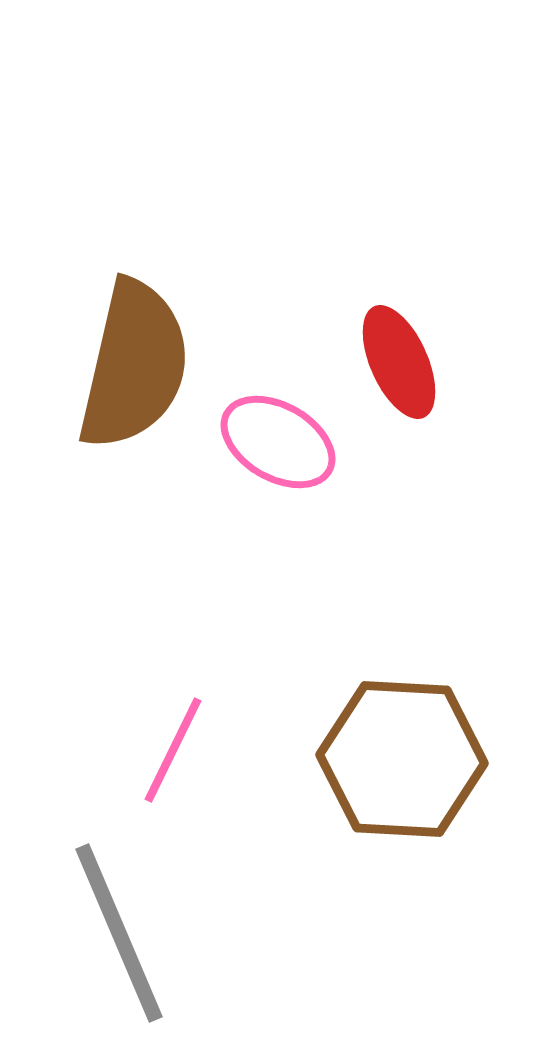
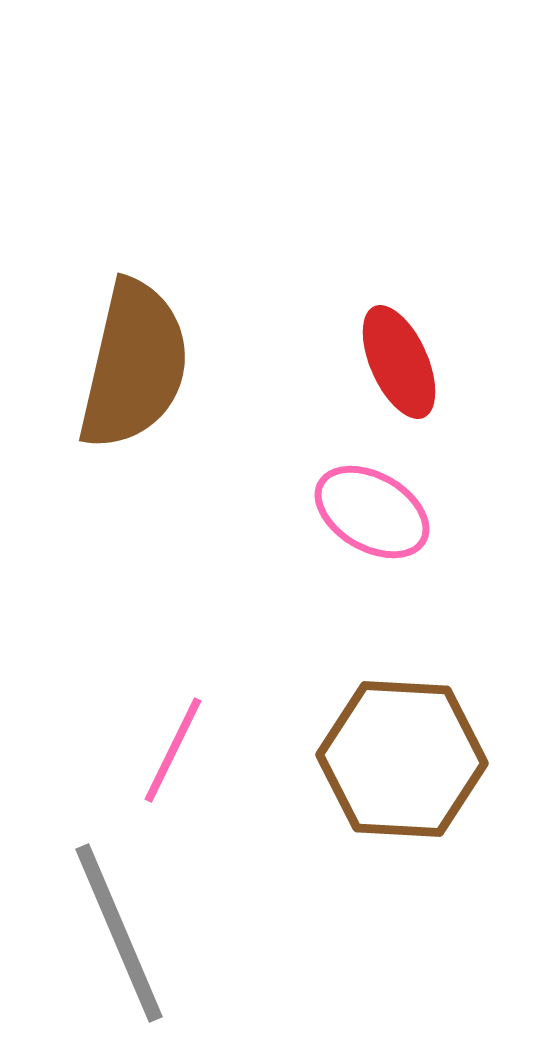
pink ellipse: moved 94 px right, 70 px down
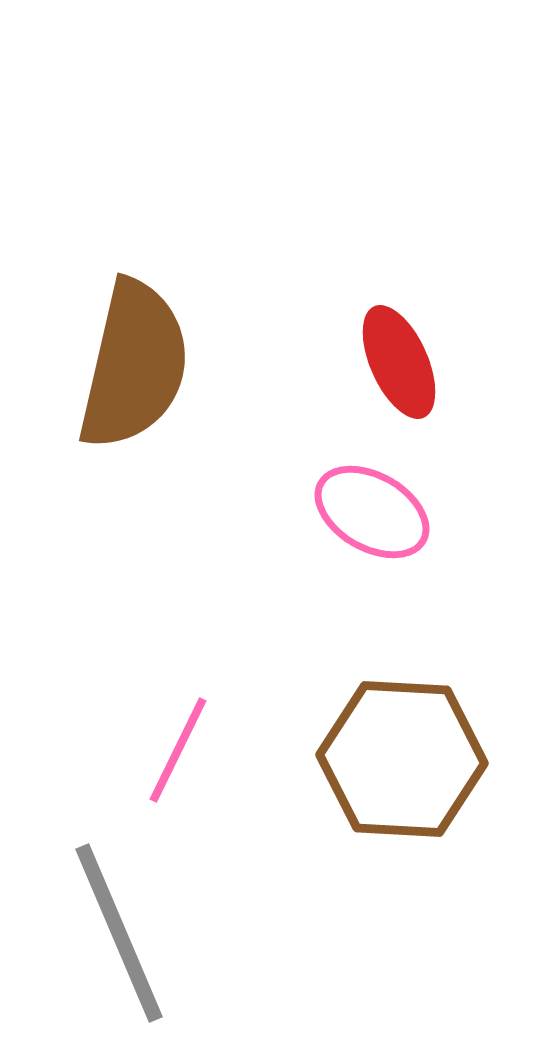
pink line: moved 5 px right
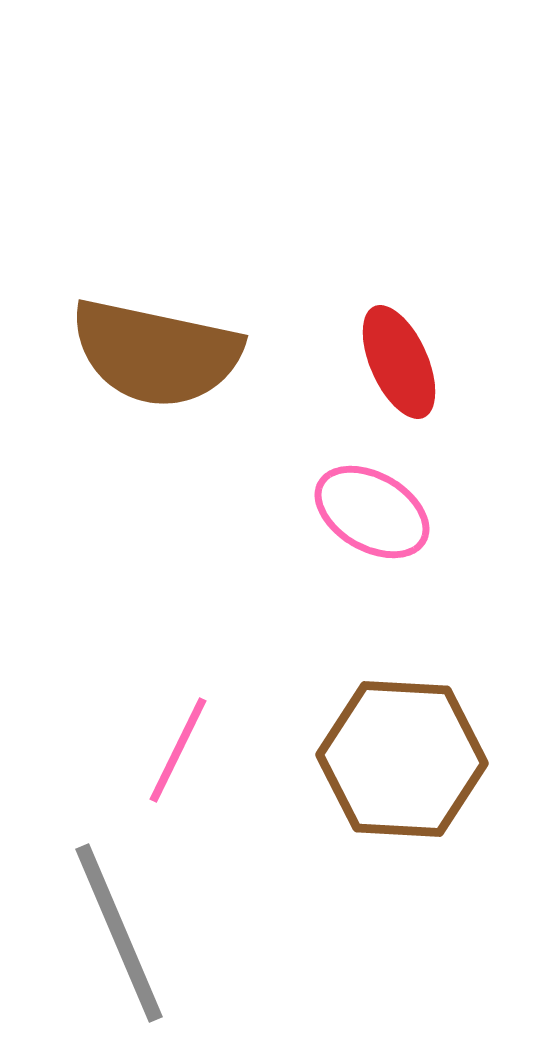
brown semicircle: moved 22 px right, 12 px up; rotated 89 degrees clockwise
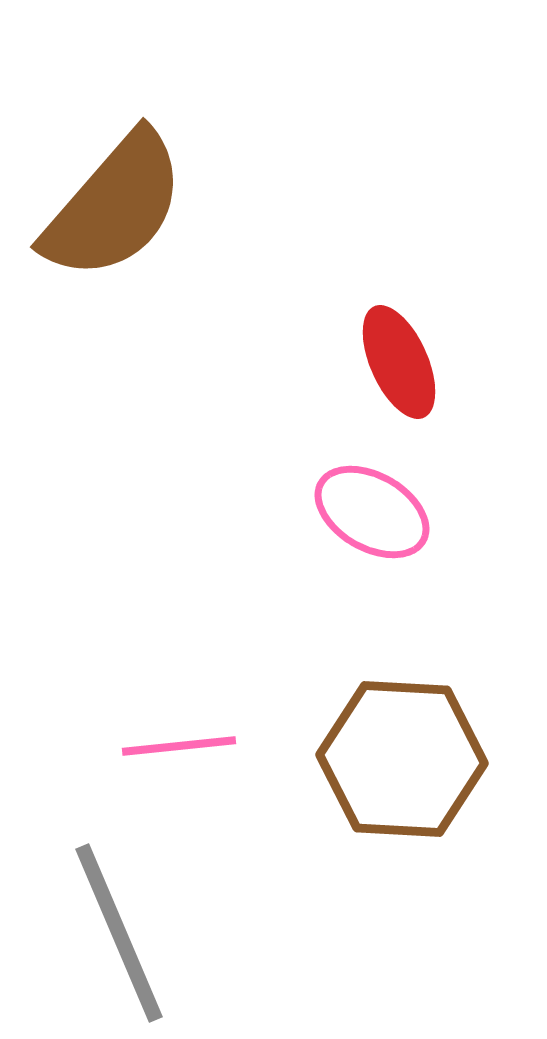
brown semicircle: moved 42 px left, 147 px up; rotated 61 degrees counterclockwise
pink line: moved 1 px right, 4 px up; rotated 58 degrees clockwise
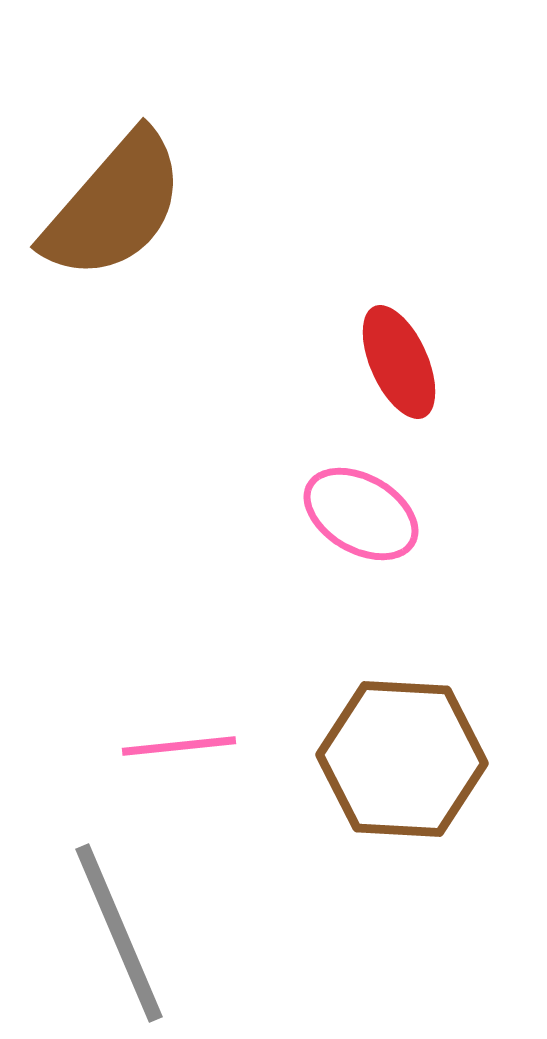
pink ellipse: moved 11 px left, 2 px down
